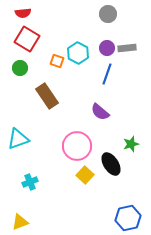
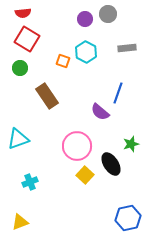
purple circle: moved 22 px left, 29 px up
cyan hexagon: moved 8 px right, 1 px up
orange square: moved 6 px right
blue line: moved 11 px right, 19 px down
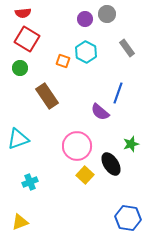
gray circle: moved 1 px left
gray rectangle: rotated 60 degrees clockwise
blue hexagon: rotated 20 degrees clockwise
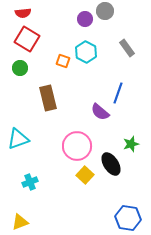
gray circle: moved 2 px left, 3 px up
brown rectangle: moved 1 px right, 2 px down; rotated 20 degrees clockwise
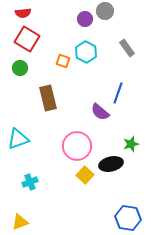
black ellipse: rotated 70 degrees counterclockwise
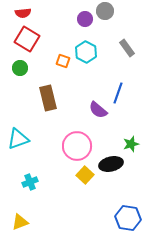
purple semicircle: moved 2 px left, 2 px up
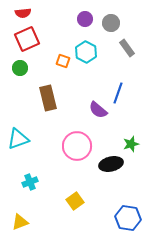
gray circle: moved 6 px right, 12 px down
red square: rotated 35 degrees clockwise
yellow square: moved 10 px left, 26 px down; rotated 12 degrees clockwise
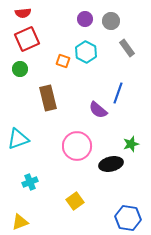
gray circle: moved 2 px up
green circle: moved 1 px down
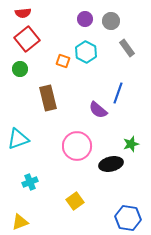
red square: rotated 15 degrees counterclockwise
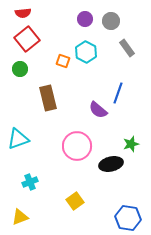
yellow triangle: moved 5 px up
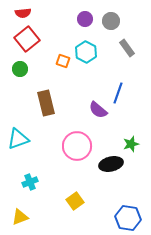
brown rectangle: moved 2 px left, 5 px down
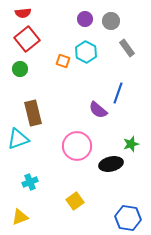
brown rectangle: moved 13 px left, 10 px down
